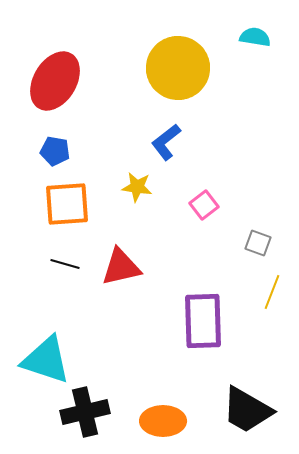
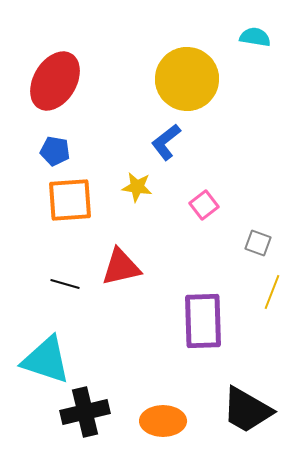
yellow circle: moved 9 px right, 11 px down
orange square: moved 3 px right, 4 px up
black line: moved 20 px down
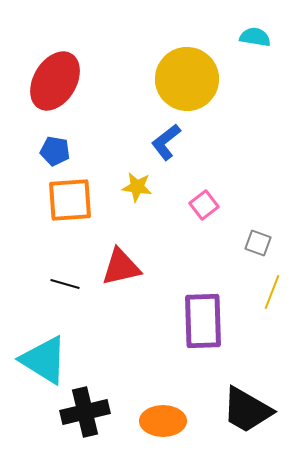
cyan triangle: moved 2 px left; rotated 14 degrees clockwise
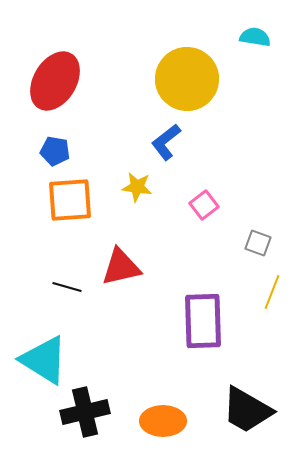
black line: moved 2 px right, 3 px down
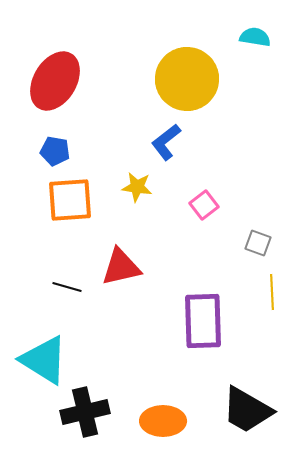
yellow line: rotated 24 degrees counterclockwise
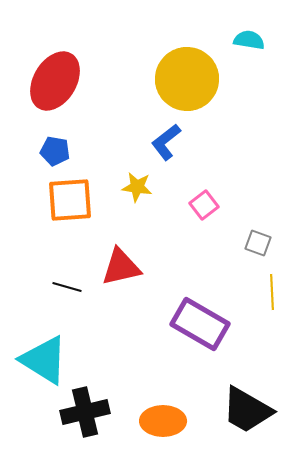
cyan semicircle: moved 6 px left, 3 px down
purple rectangle: moved 3 px left, 3 px down; rotated 58 degrees counterclockwise
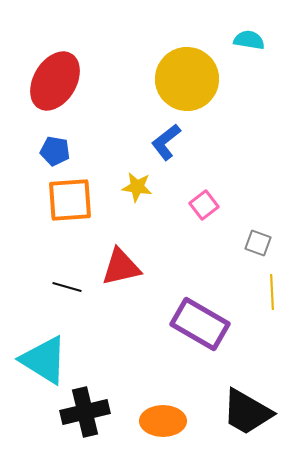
black trapezoid: moved 2 px down
